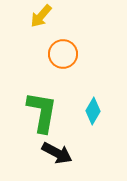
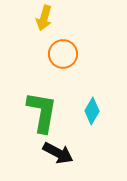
yellow arrow: moved 3 px right, 2 px down; rotated 25 degrees counterclockwise
cyan diamond: moved 1 px left
black arrow: moved 1 px right
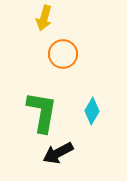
black arrow: rotated 124 degrees clockwise
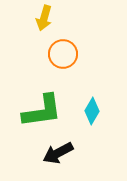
green L-shape: moved 1 px up; rotated 72 degrees clockwise
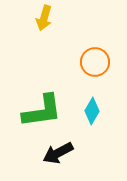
orange circle: moved 32 px right, 8 px down
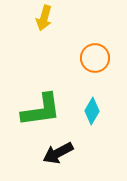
orange circle: moved 4 px up
green L-shape: moved 1 px left, 1 px up
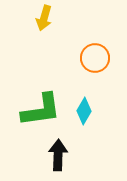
cyan diamond: moved 8 px left
black arrow: moved 2 px down; rotated 120 degrees clockwise
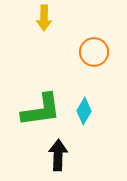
yellow arrow: rotated 15 degrees counterclockwise
orange circle: moved 1 px left, 6 px up
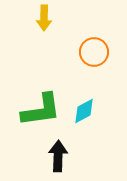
cyan diamond: rotated 32 degrees clockwise
black arrow: moved 1 px down
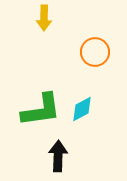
orange circle: moved 1 px right
cyan diamond: moved 2 px left, 2 px up
